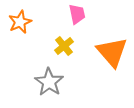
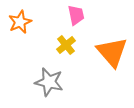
pink trapezoid: moved 1 px left, 1 px down
yellow cross: moved 2 px right, 1 px up
gray star: rotated 20 degrees counterclockwise
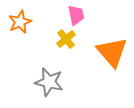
yellow cross: moved 6 px up
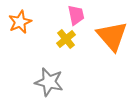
orange triangle: moved 16 px up
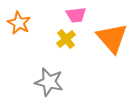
pink trapezoid: rotated 95 degrees clockwise
orange star: moved 1 px left, 1 px down; rotated 20 degrees counterclockwise
orange triangle: moved 2 px down
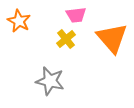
orange star: moved 2 px up
gray star: moved 1 px right, 1 px up
